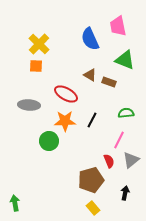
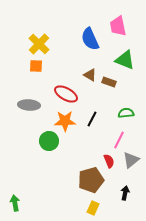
black line: moved 1 px up
yellow rectangle: rotated 64 degrees clockwise
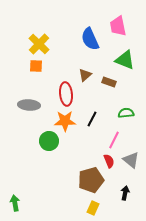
brown triangle: moved 5 px left; rotated 48 degrees clockwise
red ellipse: rotated 55 degrees clockwise
pink line: moved 5 px left
gray triangle: rotated 42 degrees counterclockwise
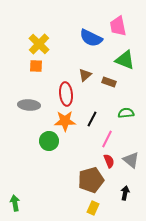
blue semicircle: moved 1 px right, 1 px up; rotated 40 degrees counterclockwise
pink line: moved 7 px left, 1 px up
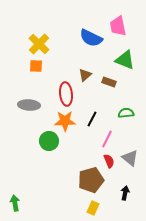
gray triangle: moved 1 px left, 2 px up
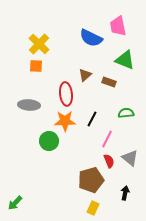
green arrow: rotated 126 degrees counterclockwise
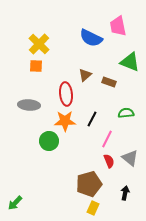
green triangle: moved 5 px right, 2 px down
brown pentagon: moved 2 px left, 4 px down
